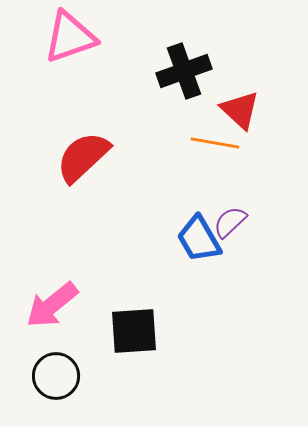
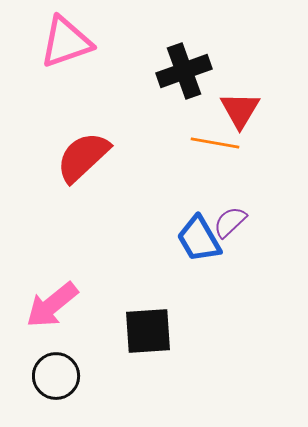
pink triangle: moved 4 px left, 5 px down
red triangle: rotated 18 degrees clockwise
black square: moved 14 px right
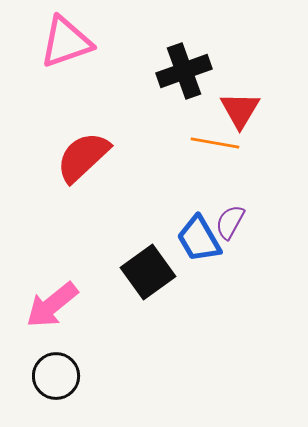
purple semicircle: rotated 18 degrees counterclockwise
black square: moved 59 px up; rotated 32 degrees counterclockwise
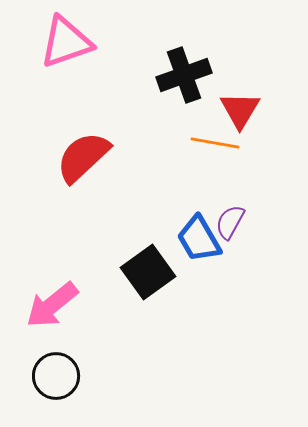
black cross: moved 4 px down
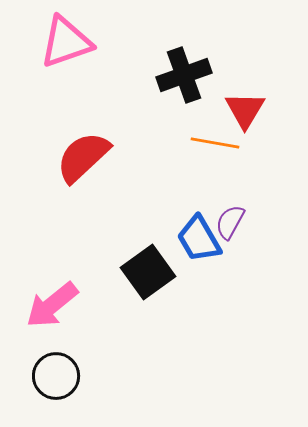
red triangle: moved 5 px right
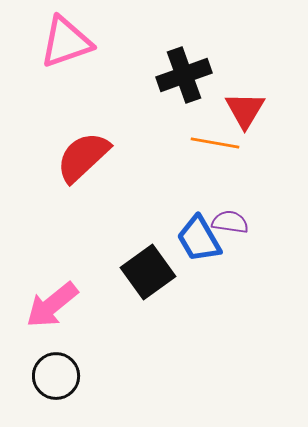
purple semicircle: rotated 69 degrees clockwise
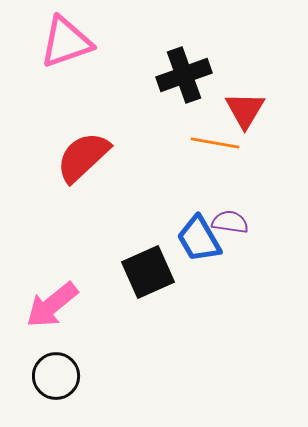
black square: rotated 12 degrees clockwise
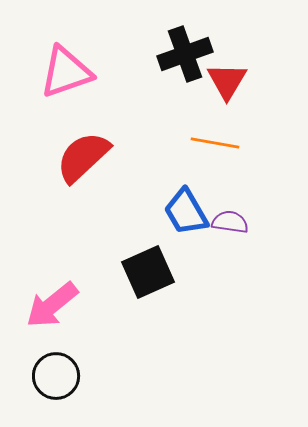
pink triangle: moved 30 px down
black cross: moved 1 px right, 21 px up
red triangle: moved 18 px left, 29 px up
blue trapezoid: moved 13 px left, 27 px up
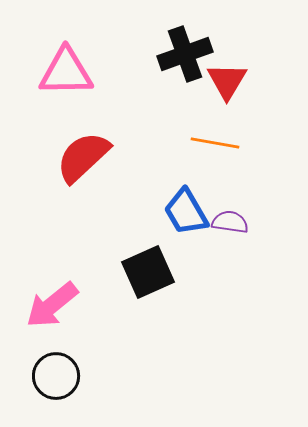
pink triangle: rotated 18 degrees clockwise
